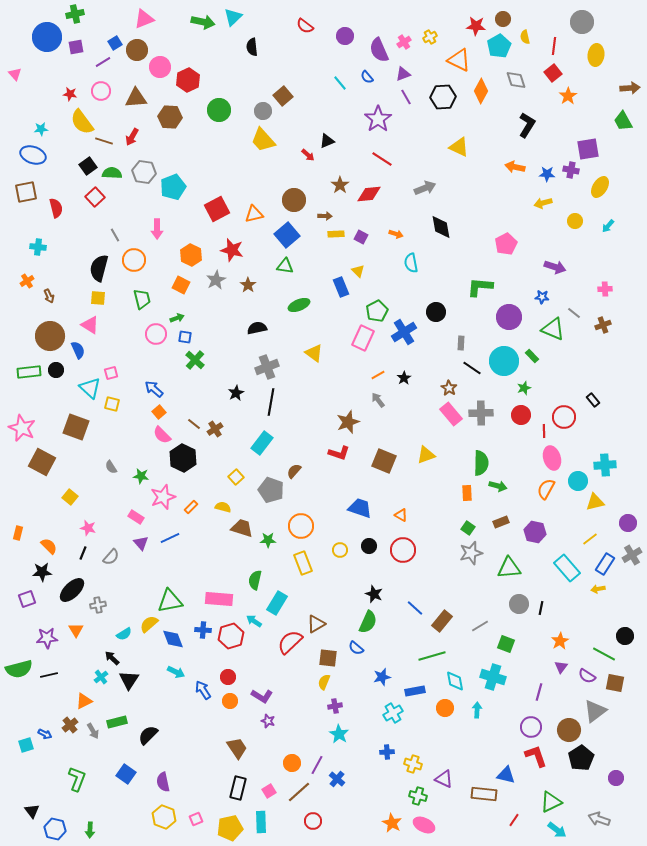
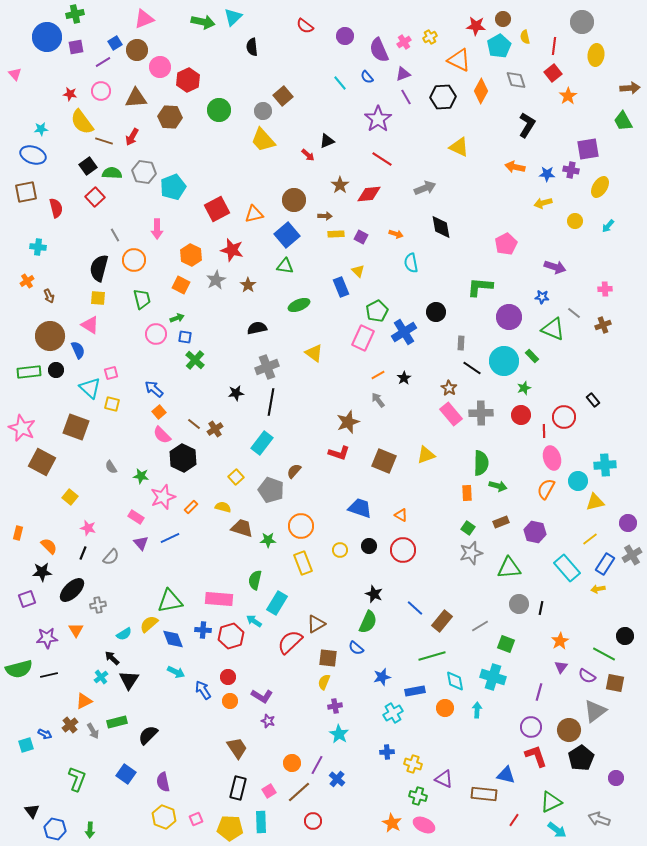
black star at (236, 393): rotated 21 degrees clockwise
yellow pentagon at (230, 828): rotated 15 degrees clockwise
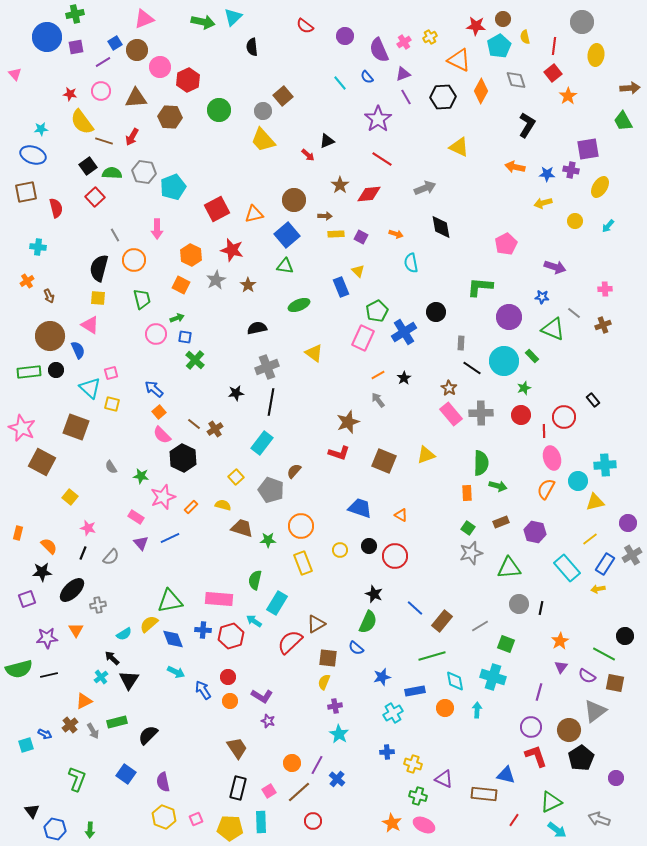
yellow semicircle at (223, 507): moved 2 px up
red circle at (403, 550): moved 8 px left, 6 px down
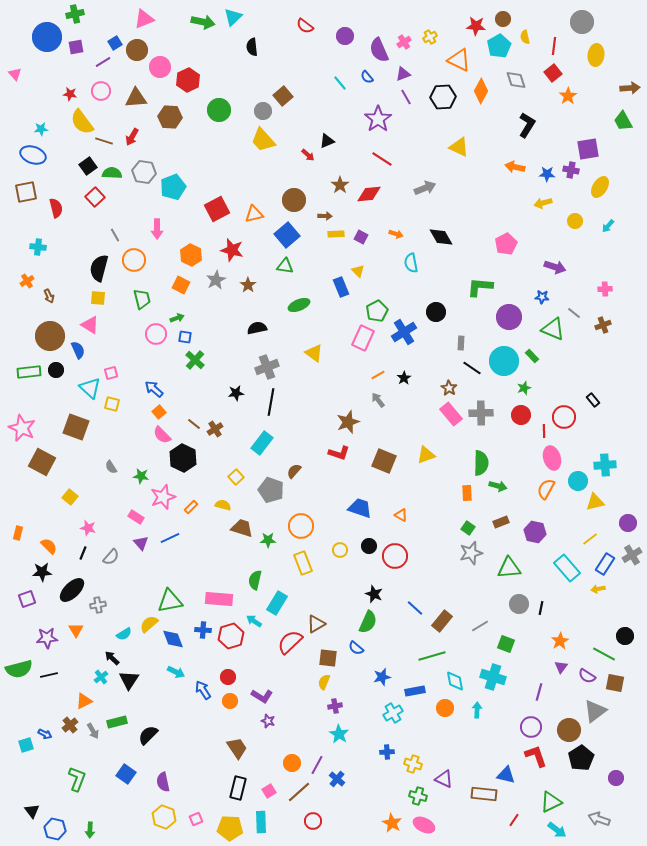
black diamond at (441, 227): moved 10 px down; rotated 20 degrees counterclockwise
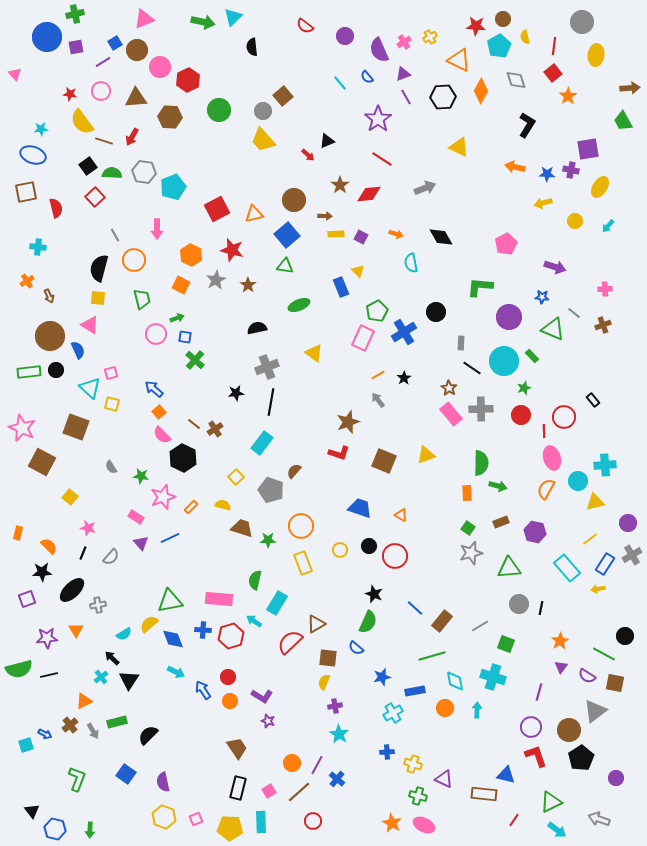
gray cross at (481, 413): moved 4 px up
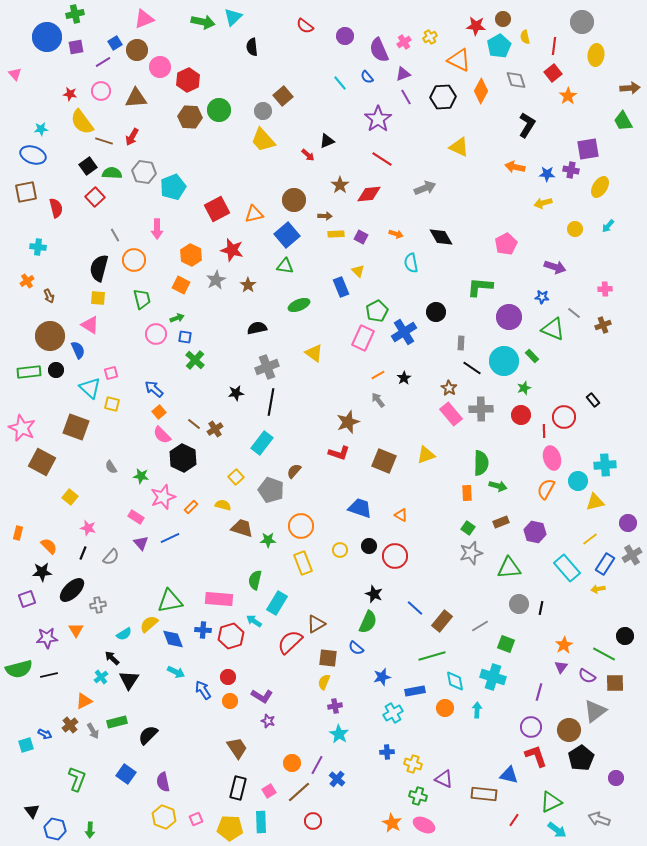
brown hexagon at (170, 117): moved 20 px right
yellow circle at (575, 221): moved 8 px down
orange star at (560, 641): moved 4 px right, 4 px down
brown square at (615, 683): rotated 12 degrees counterclockwise
blue triangle at (506, 775): moved 3 px right
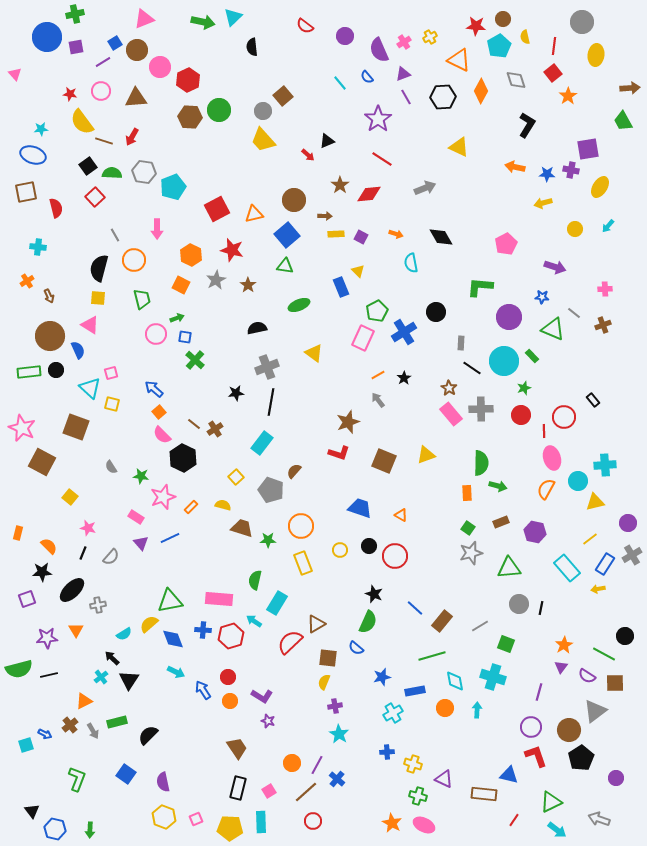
brown line at (299, 792): moved 7 px right
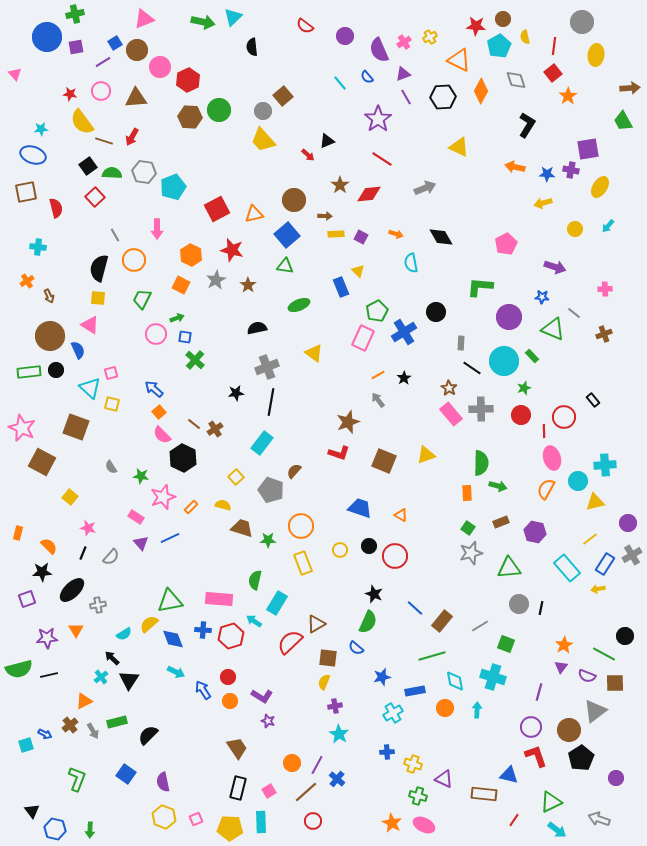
green trapezoid at (142, 299): rotated 140 degrees counterclockwise
brown cross at (603, 325): moved 1 px right, 9 px down
purple semicircle at (587, 676): rotated 12 degrees counterclockwise
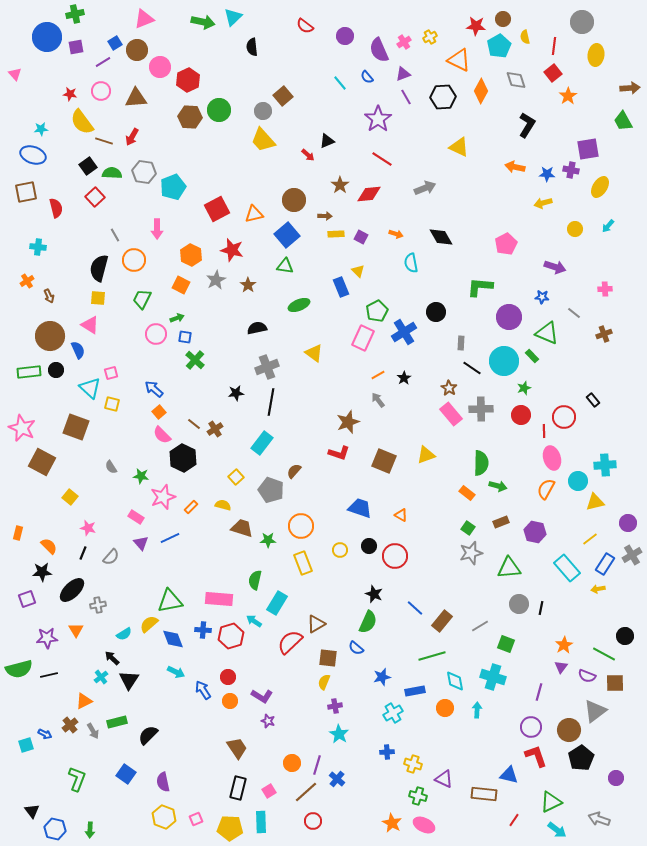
green triangle at (553, 329): moved 6 px left, 4 px down
orange rectangle at (467, 493): rotated 49 degrees counterclockwise
purple line at (317, 765): rotated 12 degrees counterclockwise
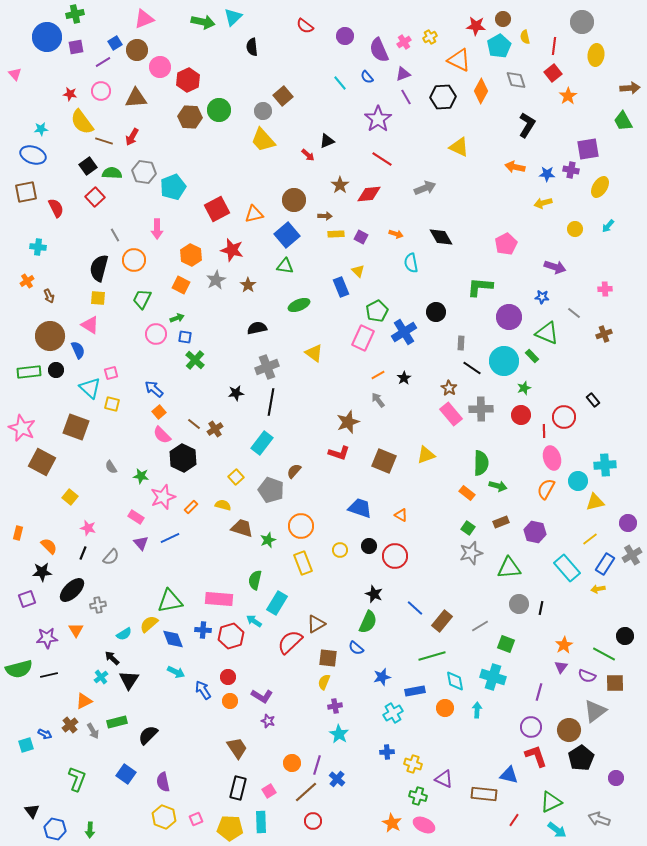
red semicircle at (56, 208): rotated 12 degrees counterclockwise
green star at (268, 540): rotated 21 degrees counterclockwise
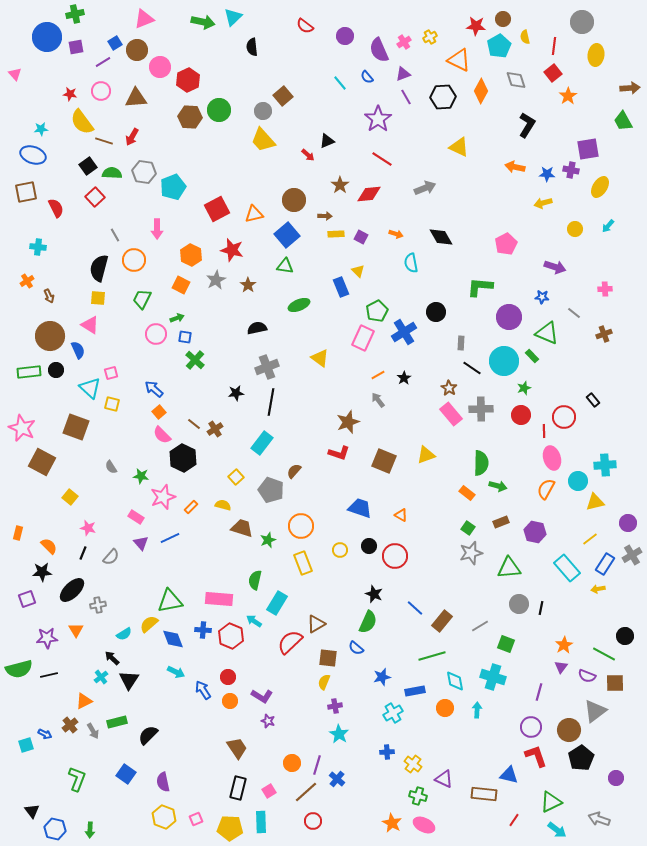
yellow triangle at (314, 353): moved 6 px right, 5 px down
red hexagon at (231, 636): rotated 20 degrees counterclockwise
yellow cross at (413, 764): rotated 18 degrees clockwise
